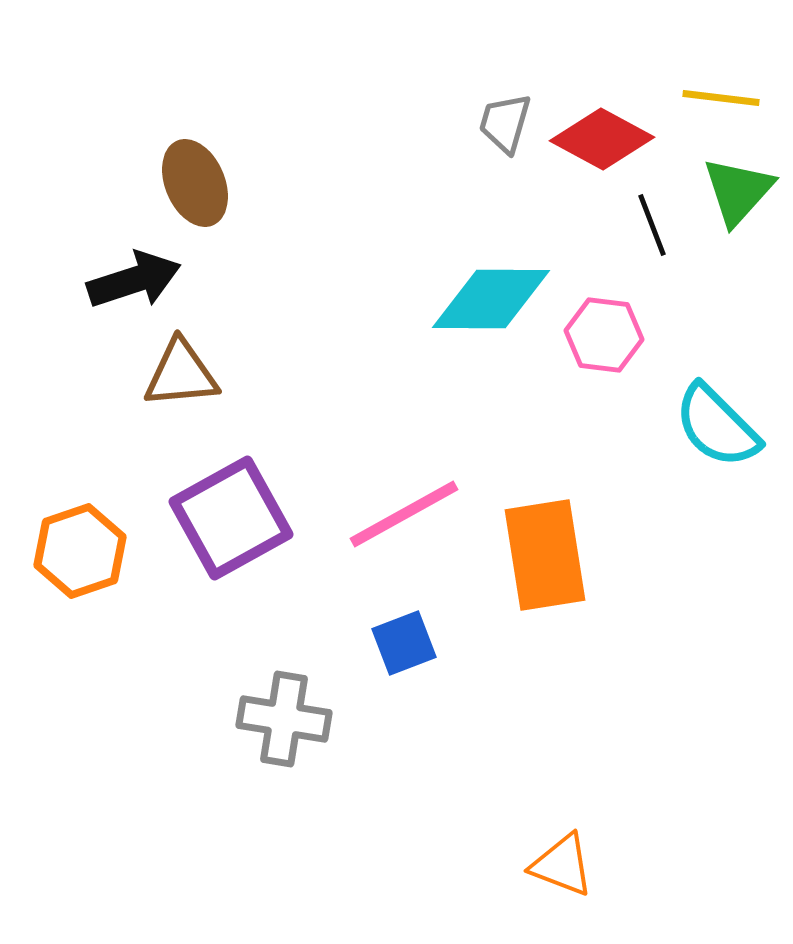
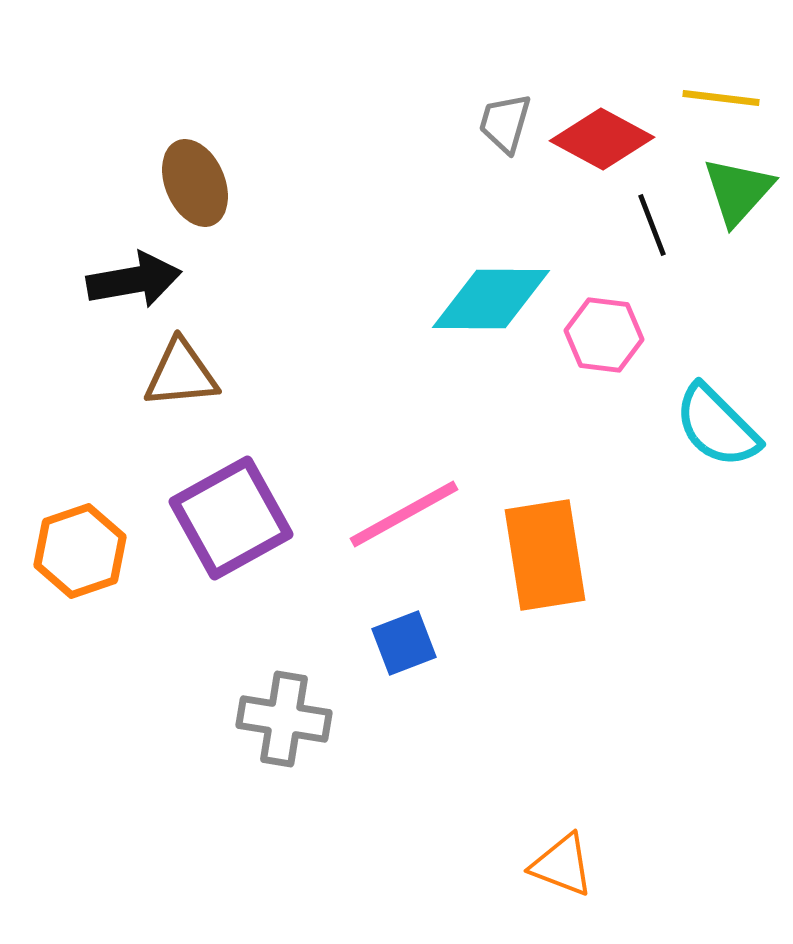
black arrow: rotated 8 degrees clockwise
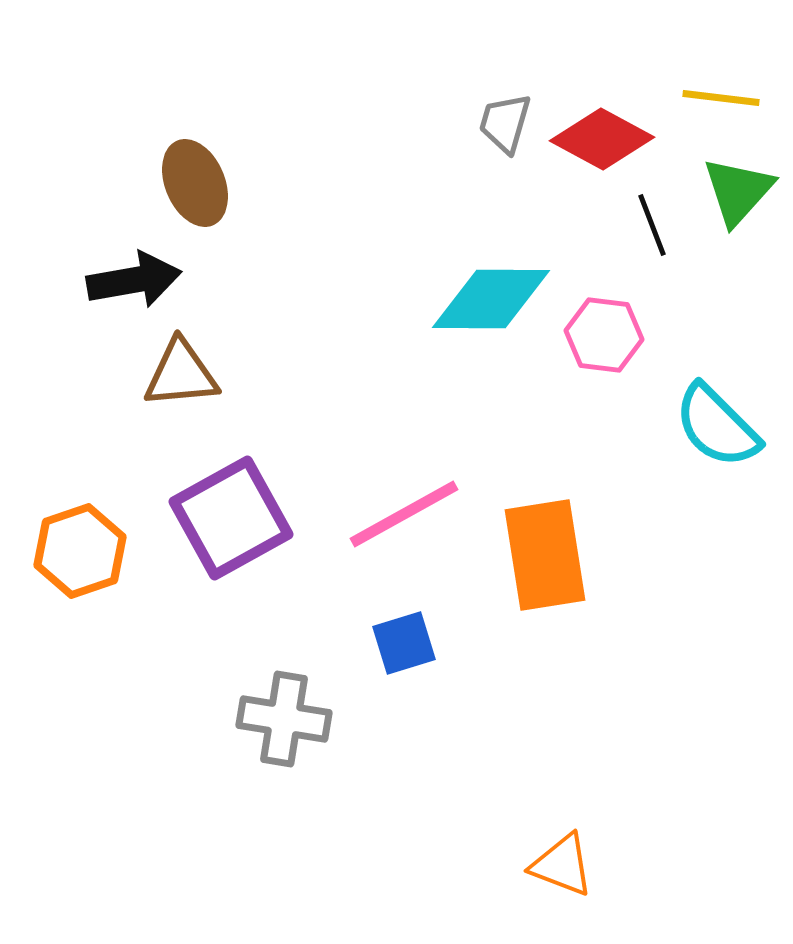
blue square: rotated 4 degrees clockwise
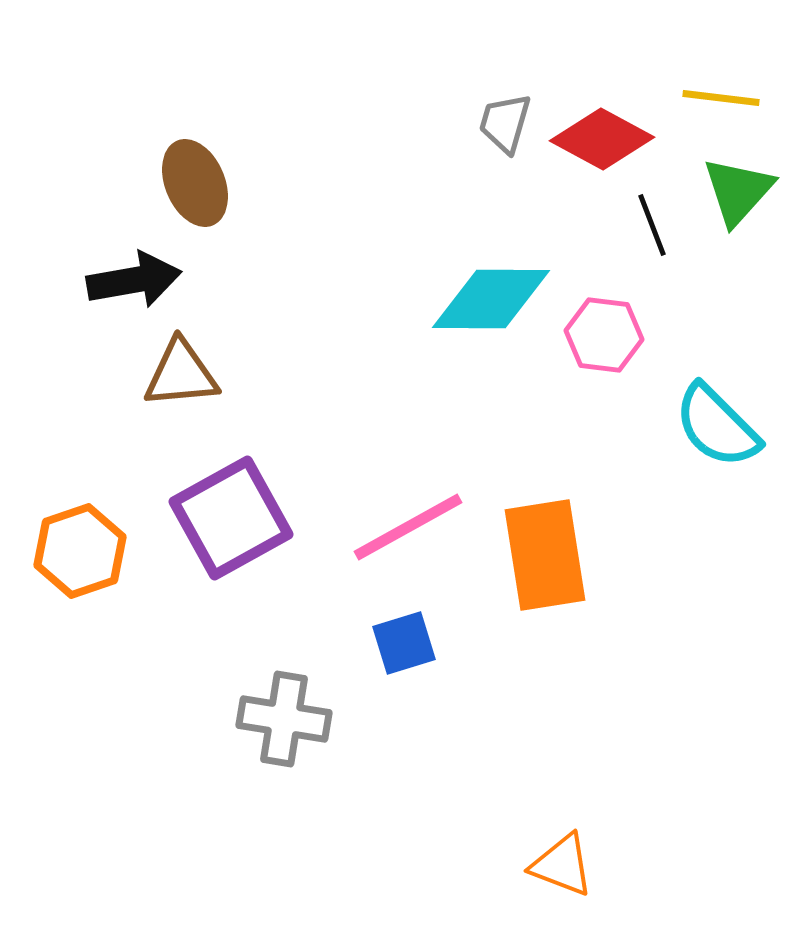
pink line: moved 4 px right, 13 px down
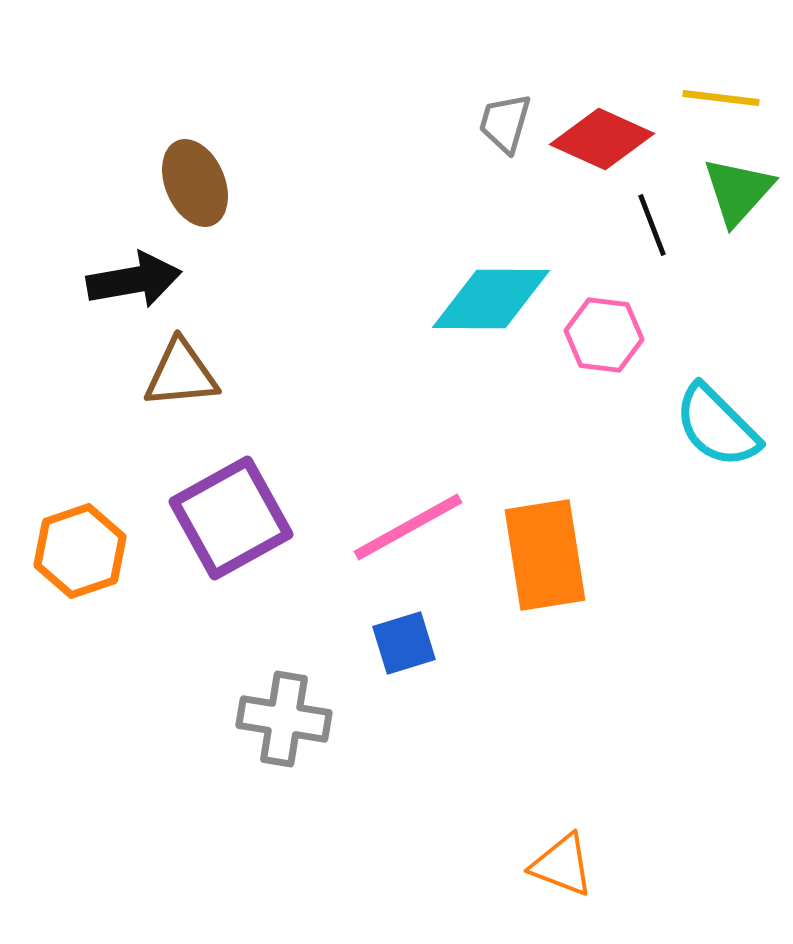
red diamond: rotated 4 degrees counterclockwise
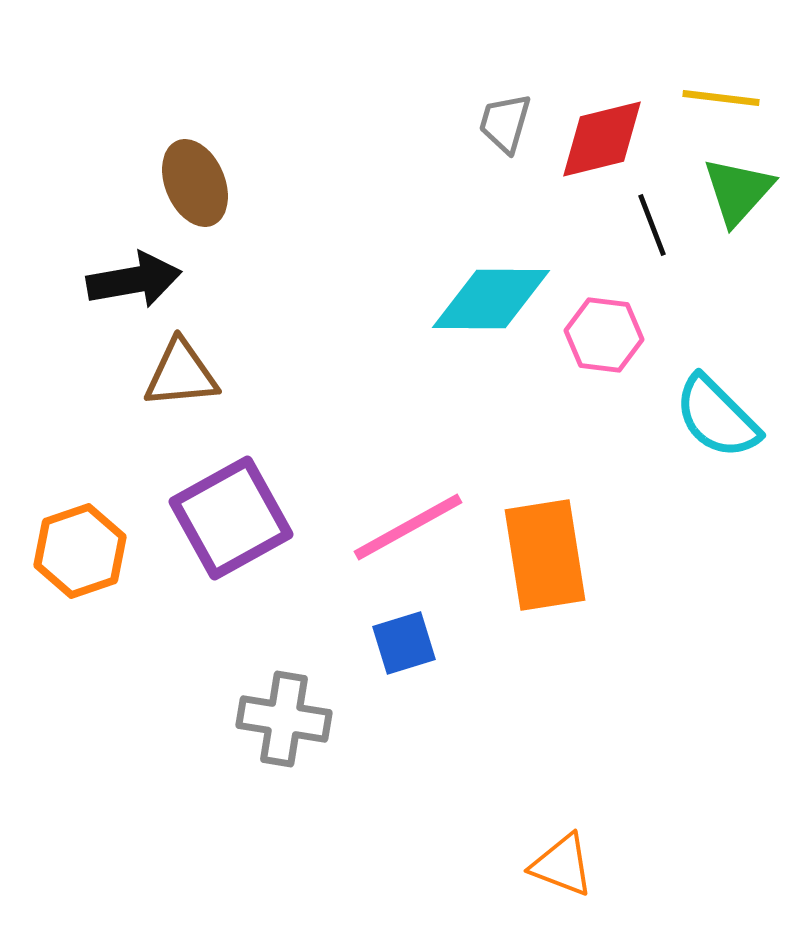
red diamond: rotated 38 degrees counterclockwise
cyan semicircle: moved 9 px up
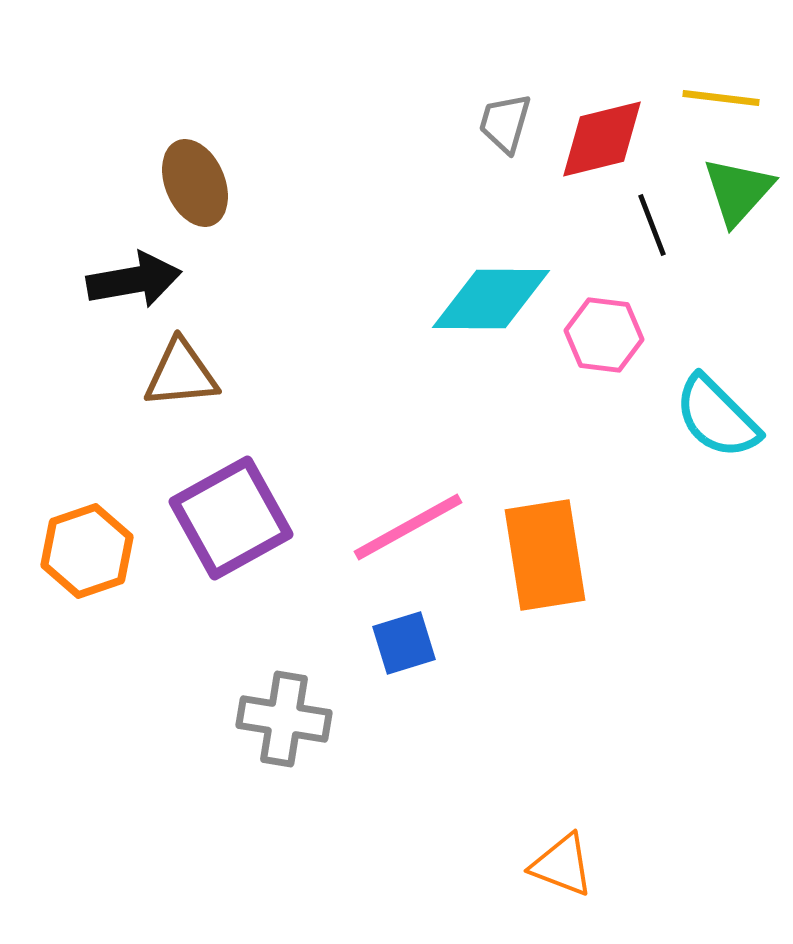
orange hexagon: moved 7 px right
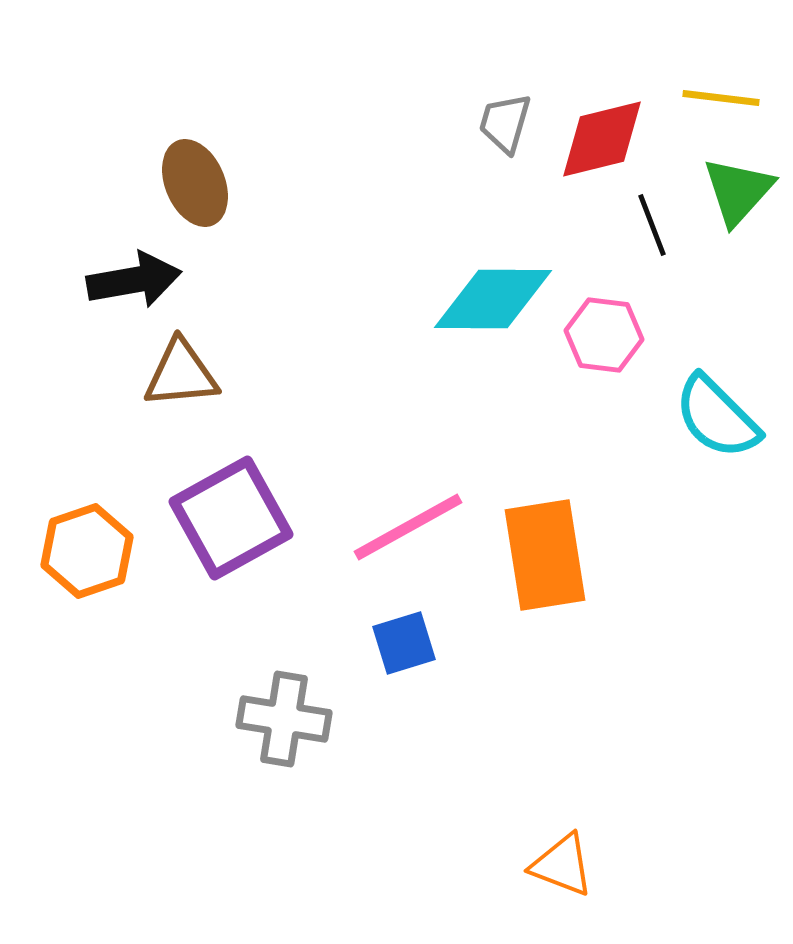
cyan diamond: moved 2 px right
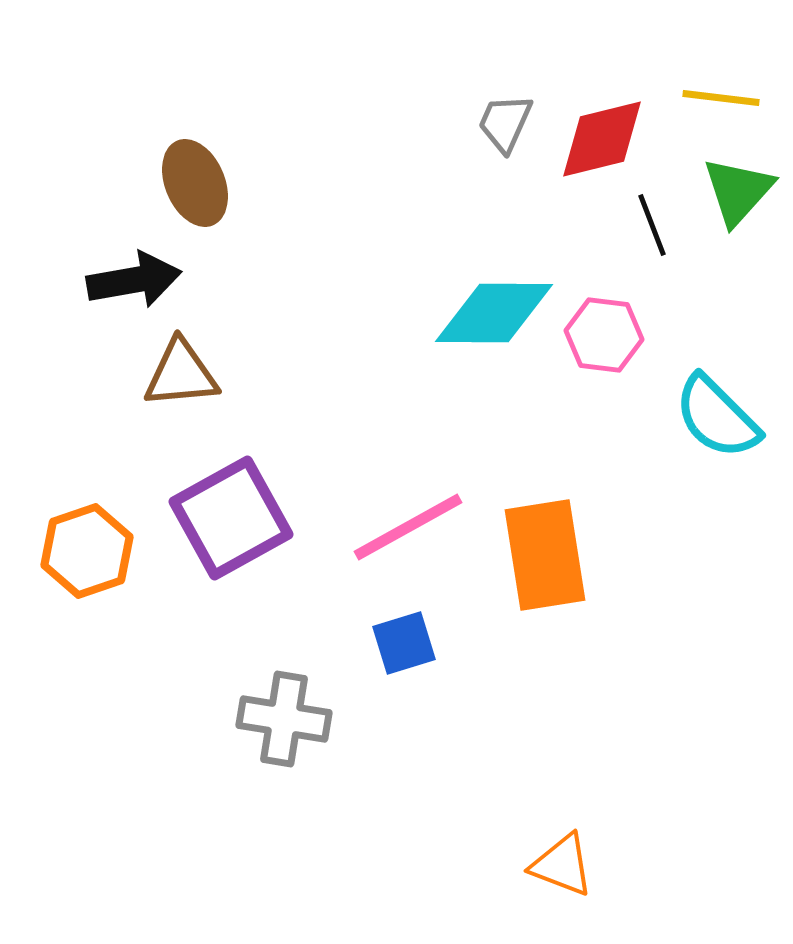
gray trapezoid: rotated 8 degrees clockwise
cyan diamond: moved 1 px right, 14 px down
